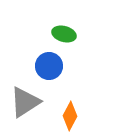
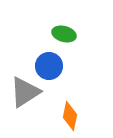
gray triangle: moved 10 px up
orange diamond: rotated 16 degrees counterclockwise
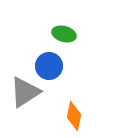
orange diamond: moved 4 px right
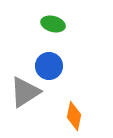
green ellipse: moved 11 px left, 10 px up
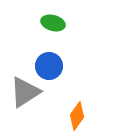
green ellipse: moved 1 px up
orange diamond: moved 3 px right; rotated 24 degrees clockwise
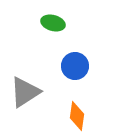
blue circle: moved 26 px right
orange diamond: rotated 28 degrees counterclockwise
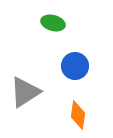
orange diamond: moved 1 px right, 1 px up
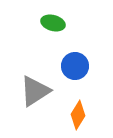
gray triangle: moved 10 px right, 1 px up
orange diamond: rotated 24 degrees clockwise
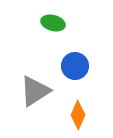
orange diamond: rotated 8 degrees counterclockwise
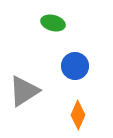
gray triangle: moved 11 px left
